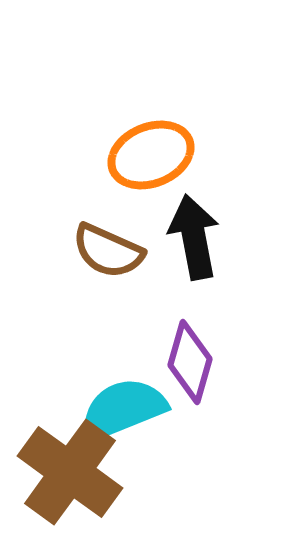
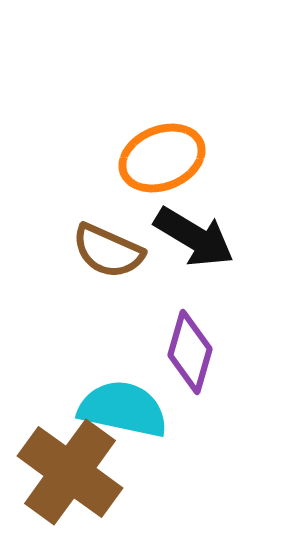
orange ellipse: moved 11 px right, 3 px down
black arrow: rotated 132 degrees clockwise
purple diamond: moved 10 px up
cyan semicircle: rotated 34 degrees clockwise
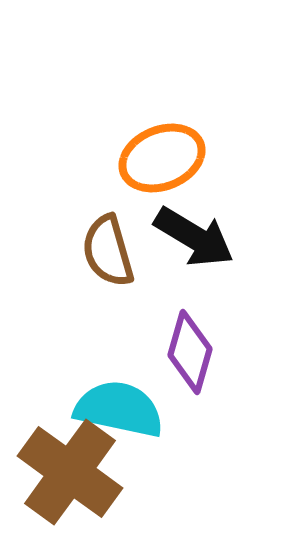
brown semicircle: rotated 50 degrees clockwise
cyan semicircle: moved 4 px left
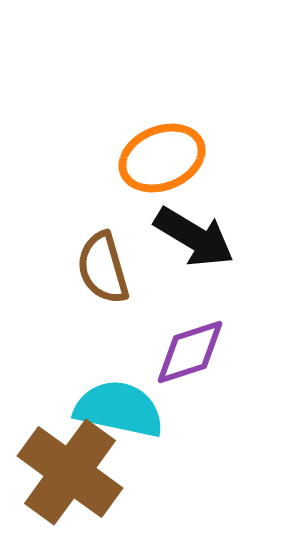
brown semicircle: moved 5 px left, 17 px down
purple diamond: rotated 56 degrees clockwise
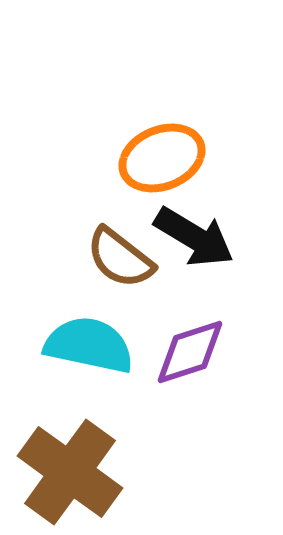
brown semicircle: moved 17 px right, 10 px up; rotated 36 degrees counterclockwise
cyan semicircle: moved 30 px left, 64 px up
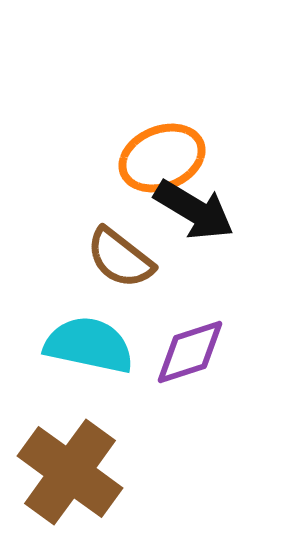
black arrow: moved 27 px up
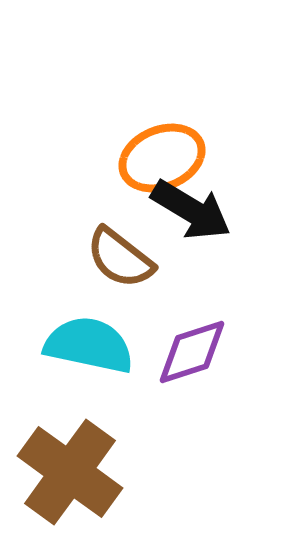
black arrow: moved 3 px left
purple diamond: moved 2 px right
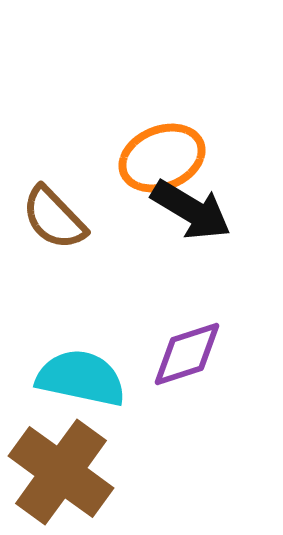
brown semicircle: moved 66 px left, 40 px up; rotated 8 degrees clockwise
cyan semicircle: moved 8 px left, 33 px down
purple diamond: moved 5 px left, 2 px down
brown cross: moved 9 px left
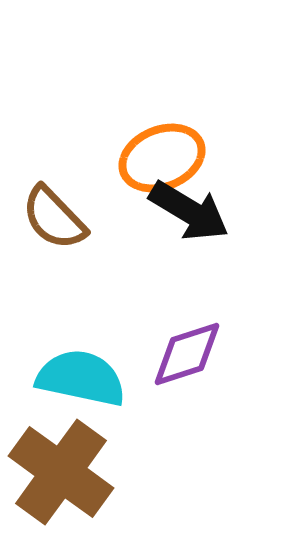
black arrow: moved 2 px left, 1 px down
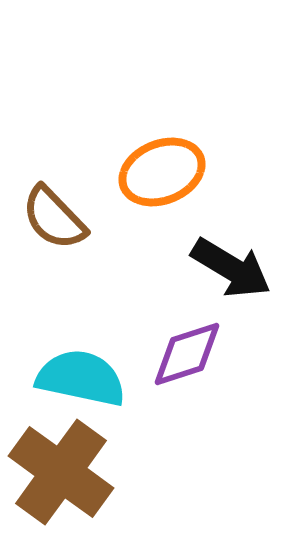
orange ellipse: moved 14 px down
black arrow: moved 42 px right, 57 px down
